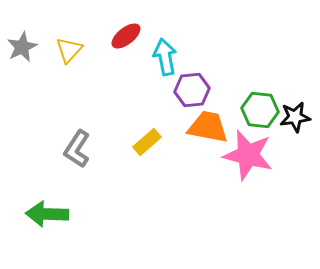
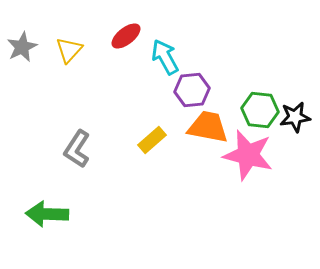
cyan arrow: rotated 18 degrees counterclockwise
yellow rectangle: moved 5 px right, 2 px up
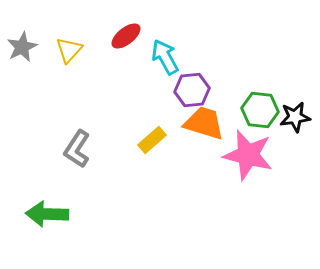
orange trapezoid: moved 4 px left, 4 px up; rotated 6 degrees clockwise
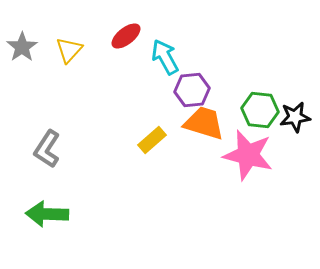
gray star: rotated 8 degrees counterclockwise
gray L-shape: moved 30 px left
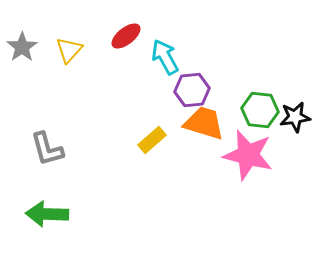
gray L-shape: rotated 48 degrees counterclockwise
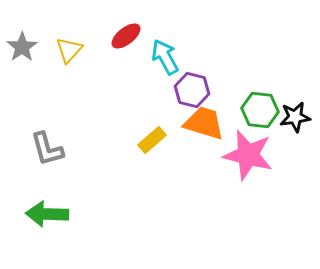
purple hexagon: rotated 20 degrees clockwise
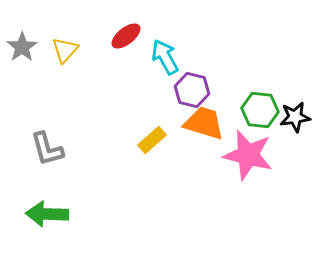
yellow triangle: moved 4 px left
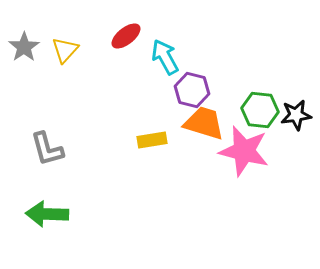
gray star: moved 2 px right
black star: moved 1 px right, 2 px up
yellow rectangle: rotated 32 degrees clockwise
pink star: moved 4 px left, 4 px up
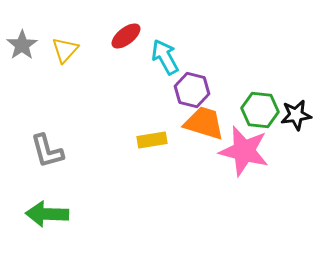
gray star: moved 2 px left, 2 px up
gray L-shape: moved 2 px down
